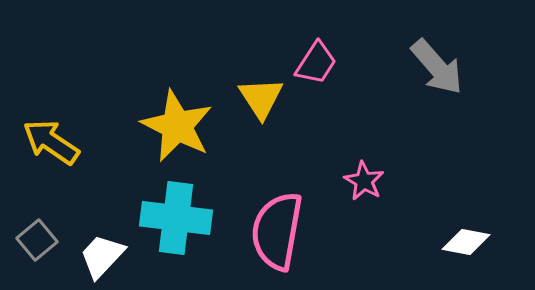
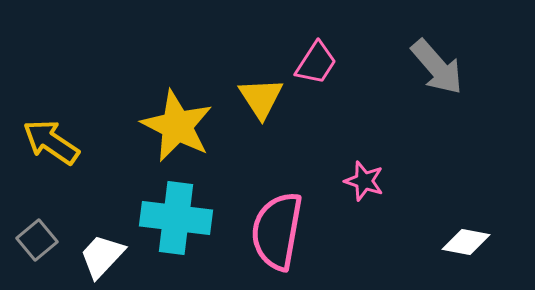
pink star: rotated 12 degrees counterclockwise
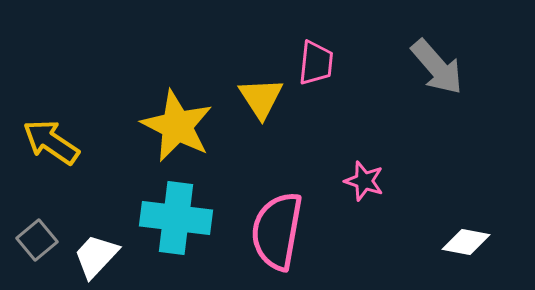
pink trapezoid: rotated 27 degrees counterclockwise
white trapezoid: moved 6 px left
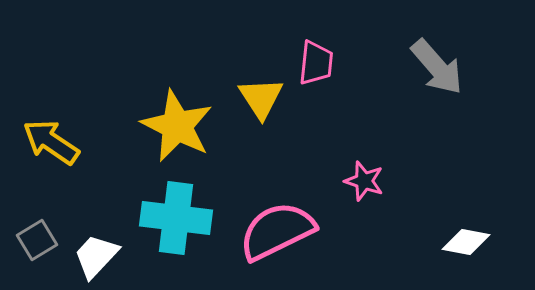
pink semicircle: rotated 54 degrees clockwise
gray square: rotated 9 degrees clockwise
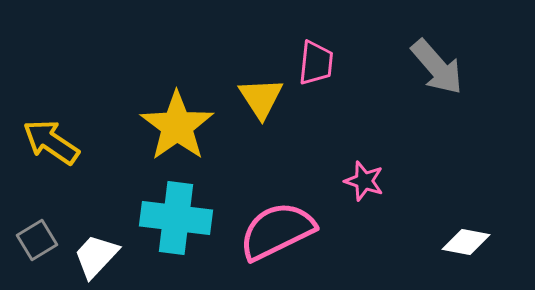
yellow star: rotated 10 degrees clockwise
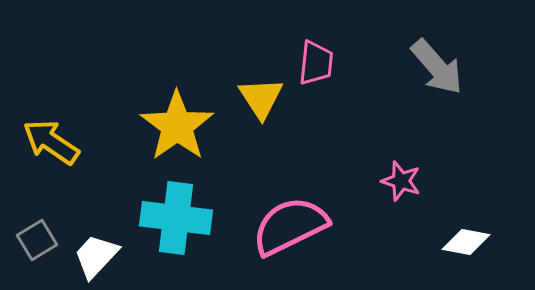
pink star: moved 37 px right
pink semicircle: moved 13 px right, 5 px up
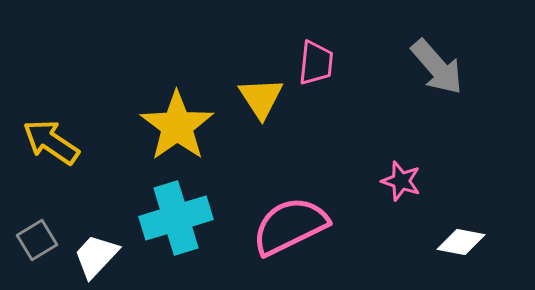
cyan cross: rotated 24 degrees counterclockwise
white diamond: moved 5 px left
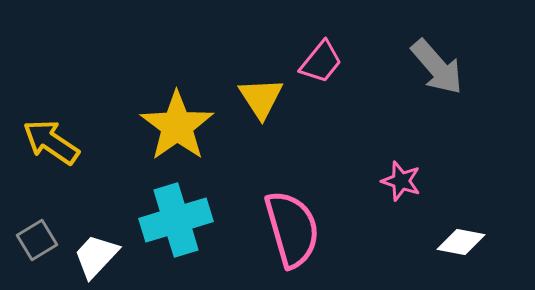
pink trapezoid: moved 5 px right, 1 px up; rotated 33 degrees clockwise
cyan cross: moved 2 px down
pink semicircle: moved 2 px right, 3 px down; rotated 100 degrees clockwise
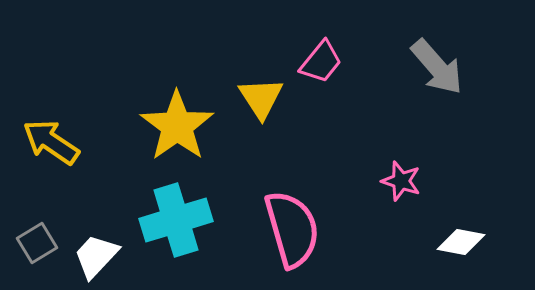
gray square: moved 3 px down
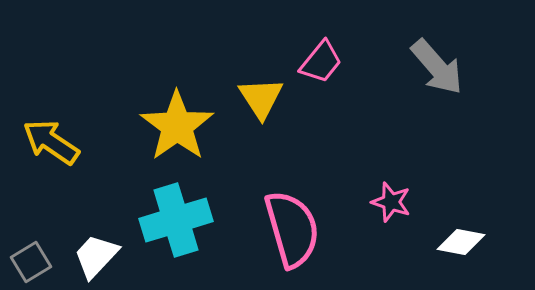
pink star: moved 10 px left, 21 px down
gray square: moved 6 px left, 19 px down
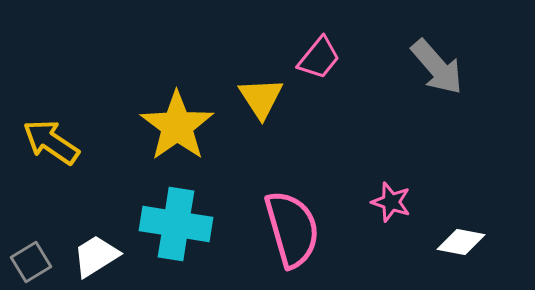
pink trapezoid: moved 2 px left, 4 px up
cyan cross: moved 4 px down; rotated 26 degrees clockwise
white trapezoid: rotated 15 degrees clockwise
